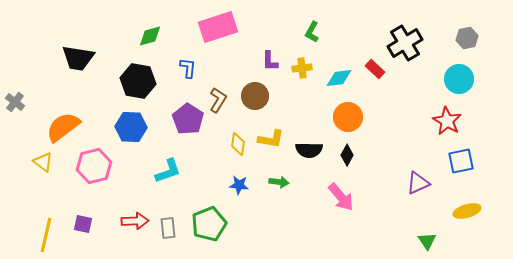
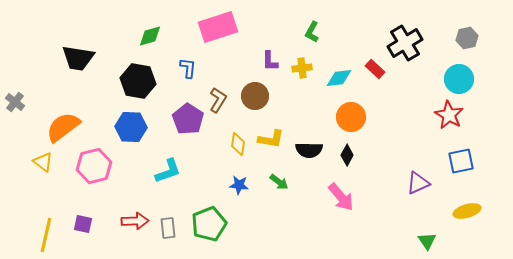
orange circle: moved 3 px right
red star: moved 2 px right, 6 px up
green arrow: rotated 30 degrees clockwise
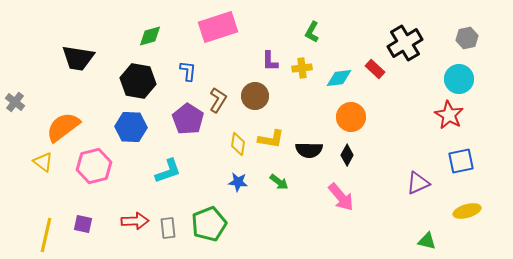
blue L-shape: moved 3 px down
blue star: moved 1 px left, 3 px up
green triangle: rotated 42 degrees counterclockwise
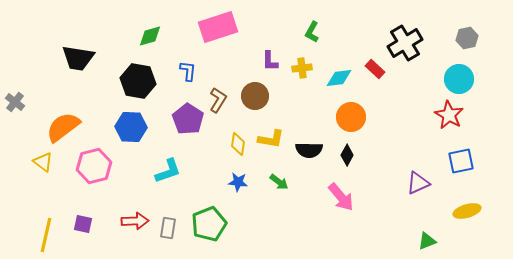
gray rectangle: rotated 15 degrees clockwise
green triangle: rotated 36 degrees counterclockwise
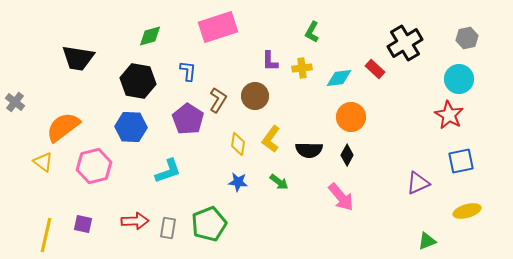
yellow L-shape: rotated 116 degrees clockwise
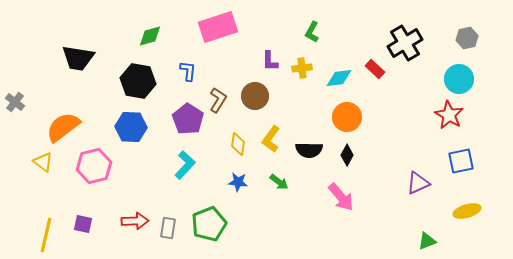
orange circle: moved 4 px left
cyan L-shape: moved 17 px right, 6 px up; rotated 28 degrees counterclockwise
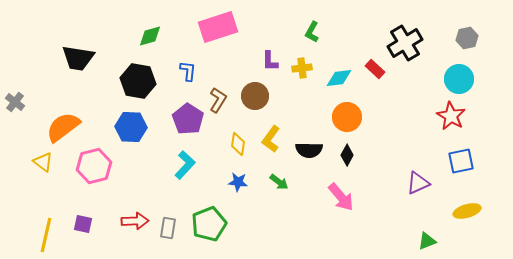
red star: moved 2 px right, 1 px down
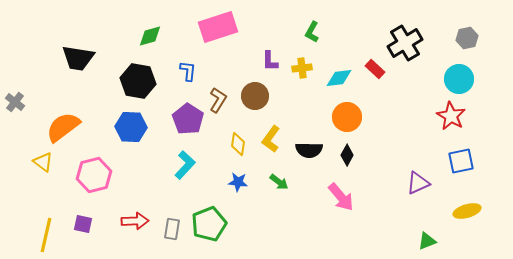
pink hexagon: moved 9 px down
gray rectangle: moved 4 px right, 1 px down
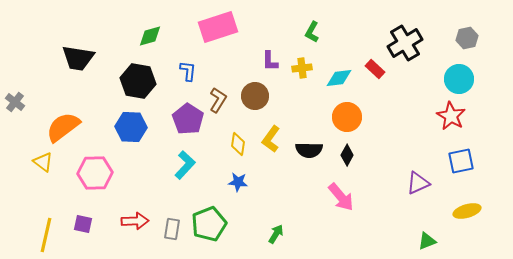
pink hexagon: moved 1 px right, 2 px up; rotated 12 degrees clockwise
green arrow: moved 3 px left, 52 px down; rotated 96 degrees counterclockwise
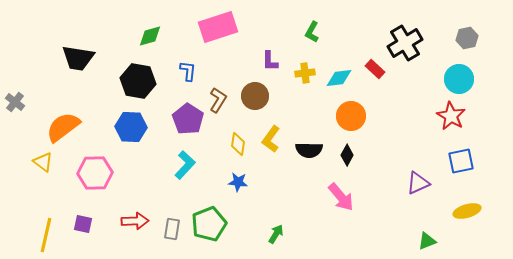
yellow cross: moved 3 px right, 5 px down
orange circle: moved 4 px right, 1 px up
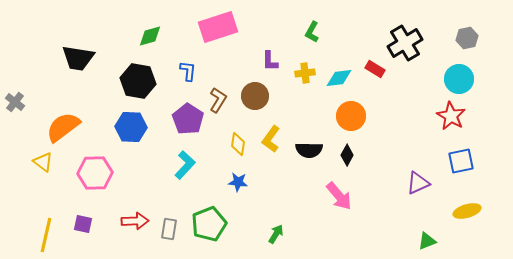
red rectangle: rotated 12 degrees counterclockwise
pink arrow: moved 2 px left, 1 px up
gray rectangle: moved 3 px left
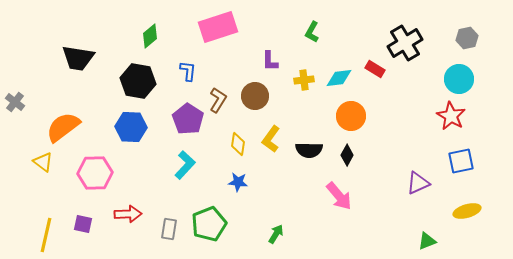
green diamond: rotated 25 degrees counterclockwise
yellow cross: moved 1 px left, 7 px down
red arrow: moved 7 px left, 7 px up
